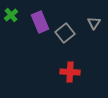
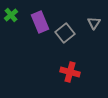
red cross: rotated 12 degrees clockwise
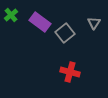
purple rectangle: rotated 30 degrees counterclockwise
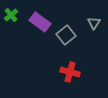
gray square: moved 1 px right, 2 px down
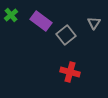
purple rectangle: moved 1 px right, 1 px up
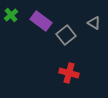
gray triangle: rotated 32 degrees counterclockwise
red cross: moved 1 px left, 1 px down
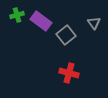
green cross: moved 6 px right; rotated 24 degrees clockwise
gray triangle: rotated 24 degrees clockwise
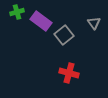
green cross: moved 3 px up
gray square: moved 2 px left
